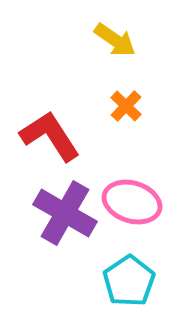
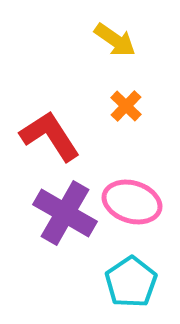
cyan pentagon: moved 2 px right, 1 px down
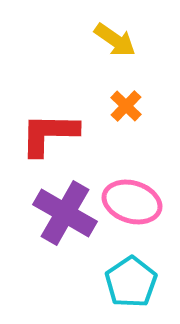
red L-shape: moved 1 px left, 2 px up; rotated 56 degrees counterclockwise
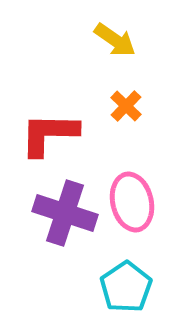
pink ellipse: rotated 60 degrees clockwise
purple cross: rotated 12 degrees counterclockwise
cyan pentagon: moved 5 px left, 5 px down
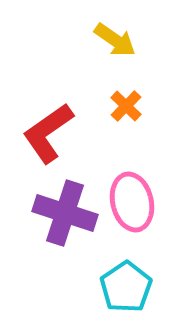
red L-shape: moved 1 px left, 1 px up; rotated 36 degrees counterclockwise
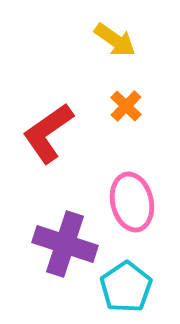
purple cross: moved 31 px down
